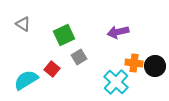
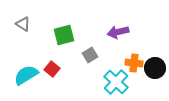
green square: rotated 10 degrees clockwise
gray square: moved 11 px right, 2 px up
black circle: moved 2 px down
cyan semicircle: moved 5 px up
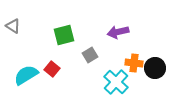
gray triangle: moved 10 px left, 2 px down
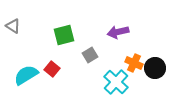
orange cross: rotated 18 degrees clockwise
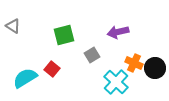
gray square: moved 2 px right
cyan semicircle: moved 1 px left, 3 px down
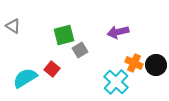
gray square: moved 12 px left, 5 px up
black circle: moved 1 px right, 3 px up
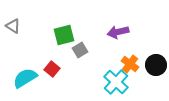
orange cross: moved 4 px left, 1 px down; rotated 12 degrees clockwise
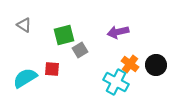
gray triangle: moved 11 px right, 1 px up
red square: rotated 35 degrees counterclockwise
cyan cross: rotated 15 degrees counterclockwise
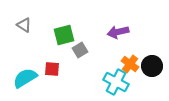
black circle: moved 4 px left, 1 px down
